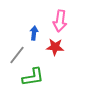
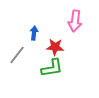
pink arrow: moved 15 px right
green L-shape: moved 19 px right, 9 px up
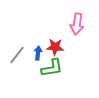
pink arrow: moved 2 px right, 3 px down
blue arrow: moved 4 px right, 20 px down
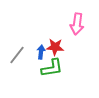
blue arrow: moved 3 px right, 1 px up
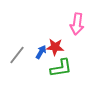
blue arrow: rotated 24 degrees clockwise
green L-shape: moved 9 px right
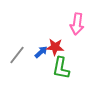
blue arrow: rotated 16 degrees clockwise
green L-shape: rotated 110 degrees clockwise
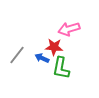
pink arrow: moved 8 px left, 5 px down; rotated 65 degrees clockwise
red star: moved 1 px left
blue arrow: moved 1 px right, 6 px down; rotated 112 degrees counterclockwise
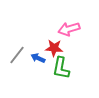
red star: moved 1 px down
blue arrow: moved 4 px left
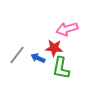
pink arrow: moved 2 px left
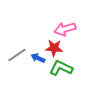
pink arrow: moved 2 px left
gray line: rotated 18 degrees clockwise
green L-shape: rotated 105 degrees clockwise
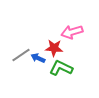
pink arrow: moved 7 px right, 3 px down
gray line: moved 4 px right
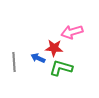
gray line: moved 7 px left, 7 px down; rotated 60 degrees counterclockwise
green L-shape: rotated 10 degrees counterclockwise
